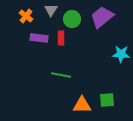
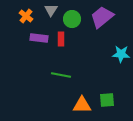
red rectangle: moved 1 px down
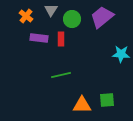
green line: rotated 24 degrees counterclockwise
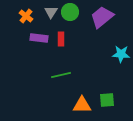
gray triangle: moved 2 px down
green circle: moved 2 px left, 7 px up
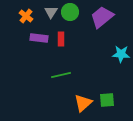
orange triangle: moved 1 px right, 2 px up; rotated 42 degrees counterclockwise
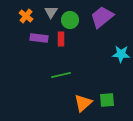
green circle: moved 8 px down
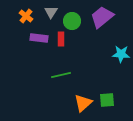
green circle: moved 2 px right, 1 px down
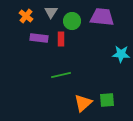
purple trapezoid: rotated 45 degrees clockwise
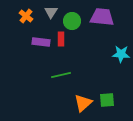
purple rectangle: moved 2 px right, 4 px down
